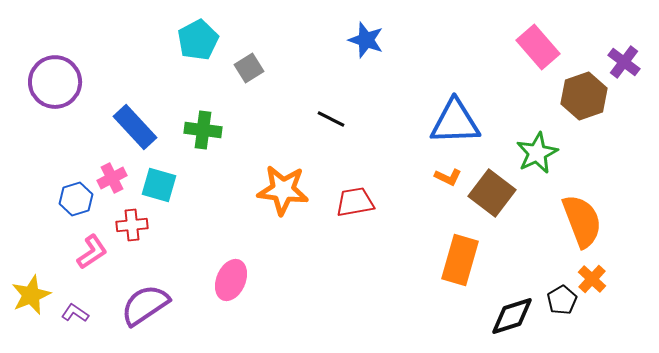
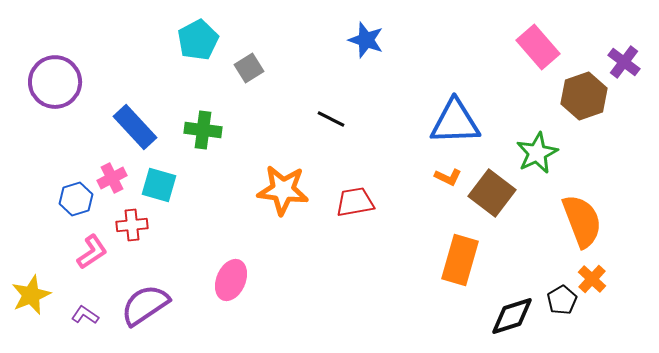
purple L-shape: moved 10 px right, 2 px down
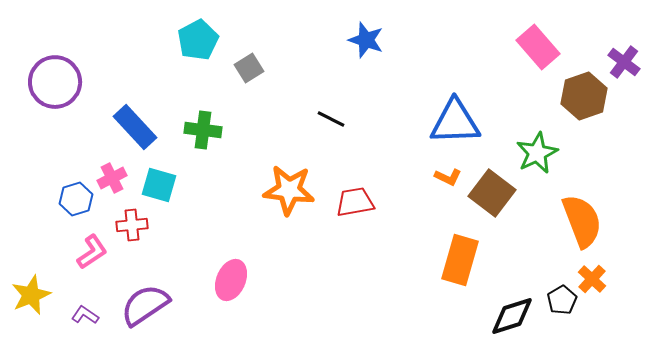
orange star: moved 6 px right
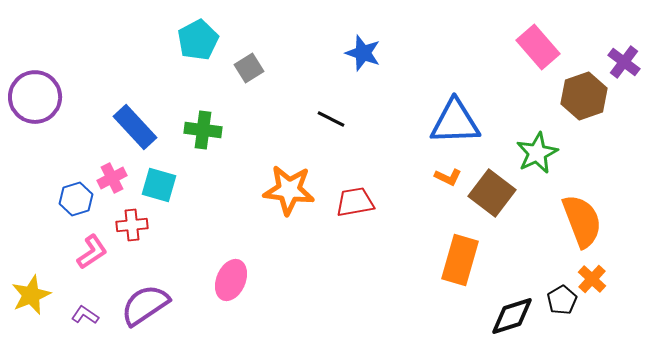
blue star: moved 3 px left, 13 px down
purple circle: moved 20 px left, 15 px down
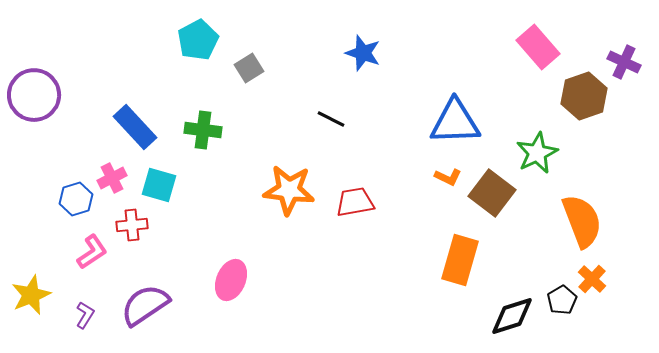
purple cross: rotated 12 degrees counterclockwise
purple circle: moved 1 px left, 2 px up
purple L-shape: rotated 88 degrees clockwise
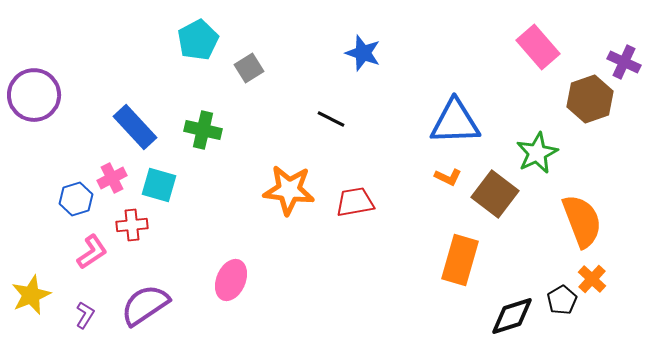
brown hexagon: moved 6 px right, 3 px down
green cross: rotated 6 degrees clockwise
brown square: moved 3 px right, 1 px down
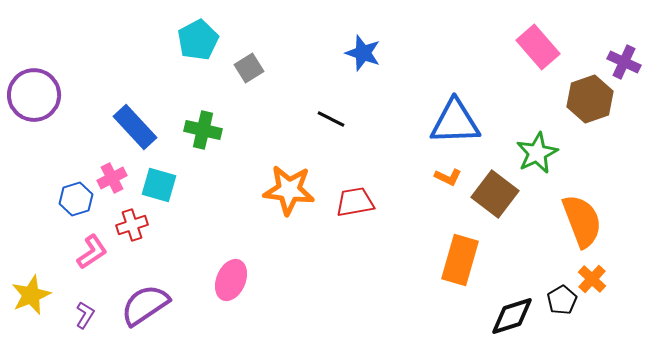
red cross: rotated 12 degrees counterclockwise
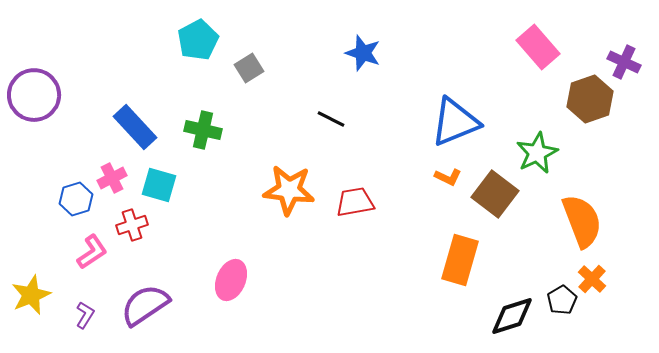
blue triangle: rotated 20 degrees counterclockwise
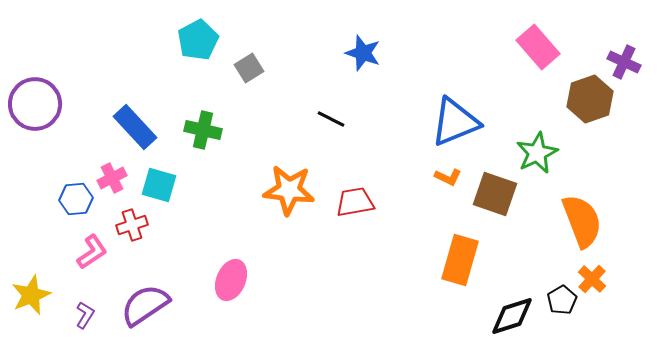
purple circle: moved 1 px right, 9 px down
brown square: rotated 18 degrees counterclockwise
blue hexagon: rotated 12 degrees clockwise
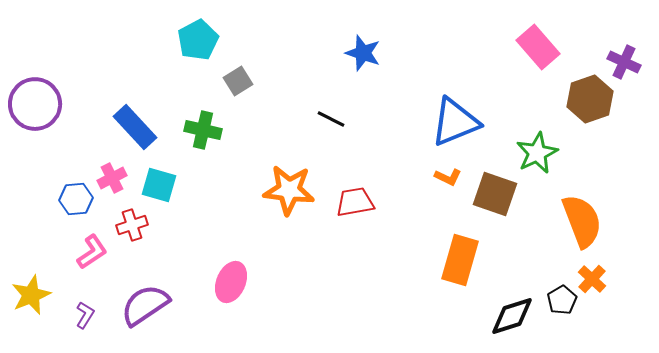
gray square: moved 11 px left, 13 px down
pink ellipse: moved 2 px down
